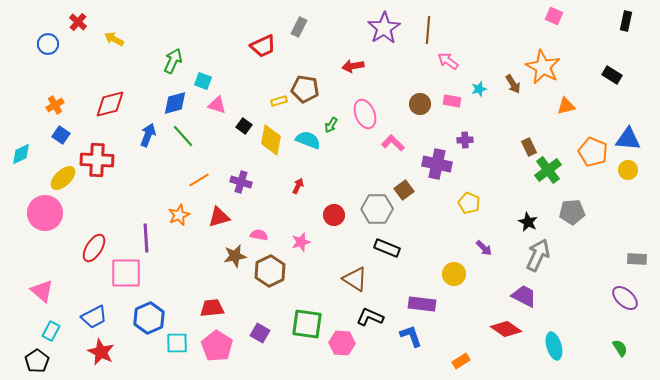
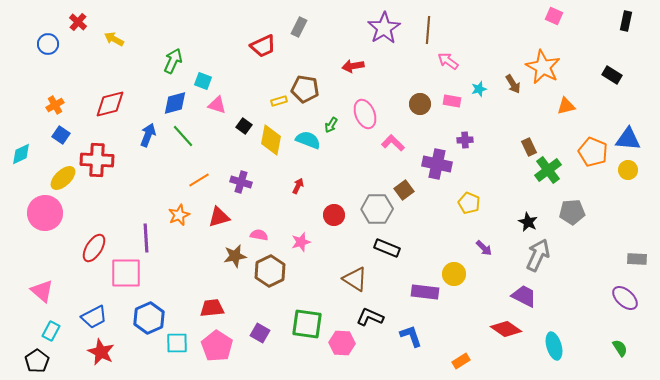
purple rectangle at (422, 304): moved 3 px right, 12 px up
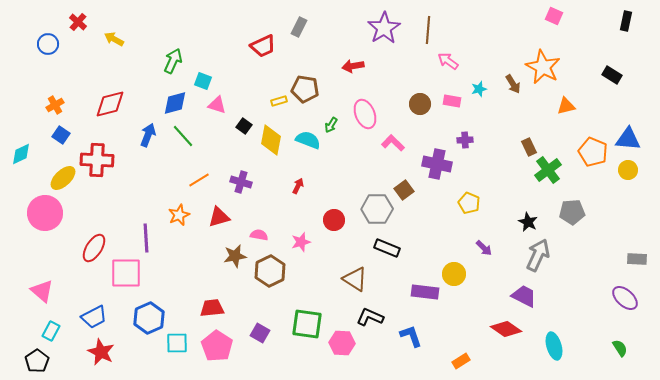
red circle at (334, 215): moved 5 px down
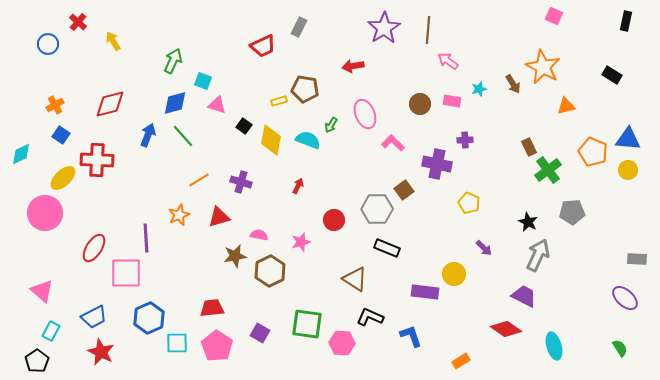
yellow arrow at (114, 39): moved 1 px left, 2 px down; rotated 30 degrees clockwise
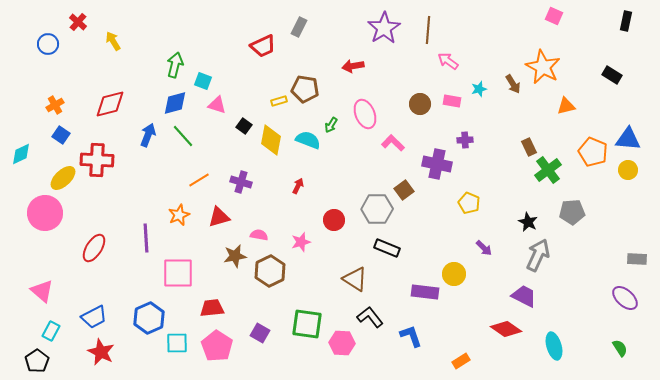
green arrow at (173, 61): moved 2 px right, 4 px down; rotated 10 degrees counterclockwise
pink square at (126, 273): moved 52 px right
black L-shape at (370, 317): rotated 28 degrees clockwise
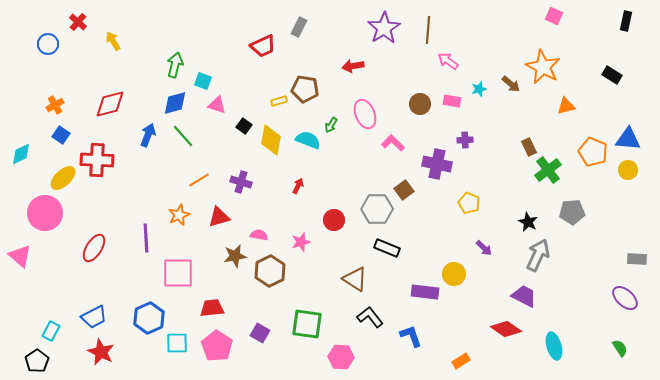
brown arrow at (513, 84): moved 2 px left; rotated 18 degrees counterclockwise
pink triangle at (42, 291): moved 22 px left, 35 px up
pink hexagon at (342, 343): moved 1 px left, 14 px down
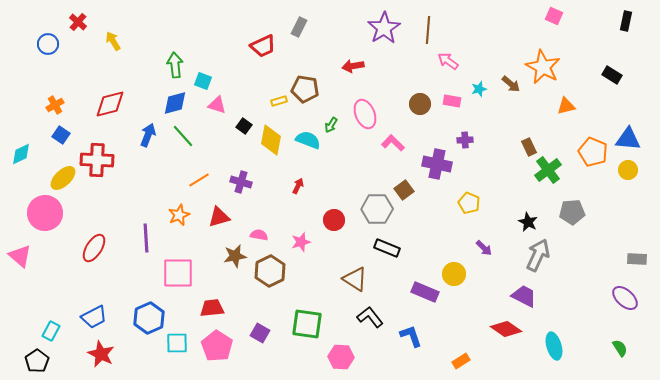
green arrow at (175, 65): rotated 20 degrees counterclockwise
purple rectangle at (425, 292): rotated 16 degrees clockwise
red star at (101, 352): moved 2 px down
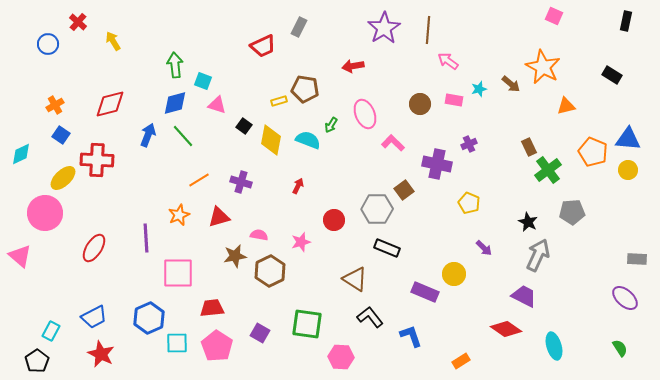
pink rectangle at (452, 101): moved 2 px right, 1 px up
purple cross at (465, 140): moved 4 px right, 4 px down; rotated 21 degrees counterclockwise
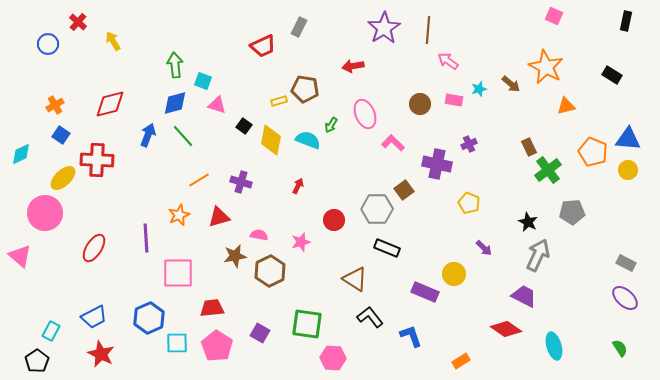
orange star at (543, 67): moved 3 px right
gray rectangle at (637, 259): moved 11 px left, 4 px down; rotated 24 degrees clockwise
pink hexagon at (341, 357): moved 8 px left, 1 px down
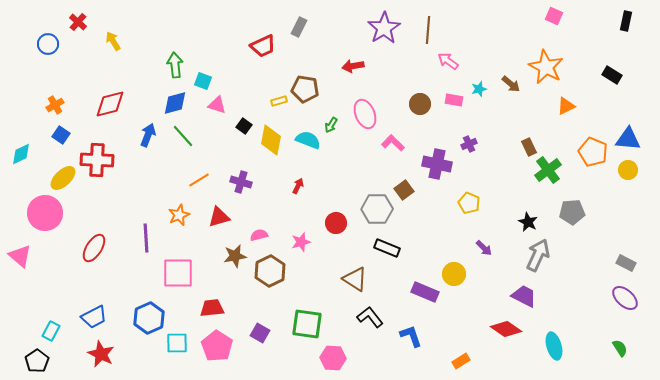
orange triangle at (566, 106): rotated 12 degrees counterclockwise
red circle at (334, 220): moved 2 px right, 3 px down
pink semicircle at (259, 235): rotated 24 degrees counterclockwise
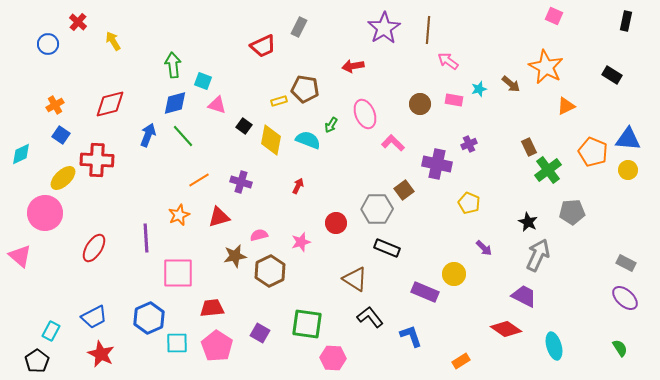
green arrow at (175, 65): moved 2 px left
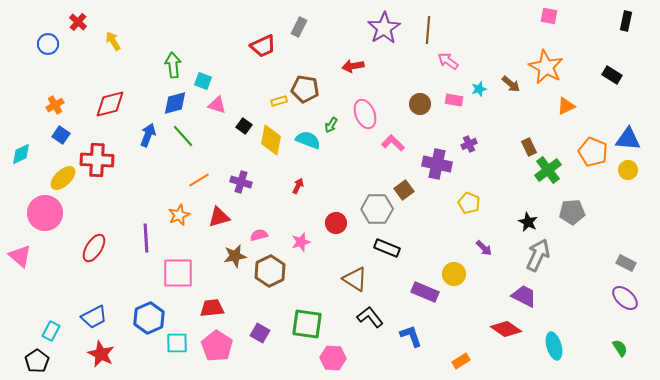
pink square at (554, 16): moved 5 px left; rotated 12 degrees counterclockwise
